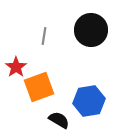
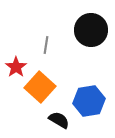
gray line: moved 2 px right, 9 px down
orange square: moved 1 px right; rotated 28 degrees counterclockwise
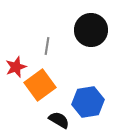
gray line: moved 1 px right, 1 px down
red star: rotated 15 degrees clockwise
orange square: moved 2 px up; rotated 12 degrees clockwise
blue hexagon: moved 1 px left, 1 px down
